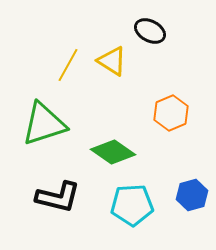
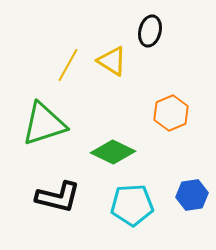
black ellipse: rotated 76 degrees clockwise
green diamond: rotated 9 degrees counterclockwise
blue hexagon: rotated 8 degrees clockwise
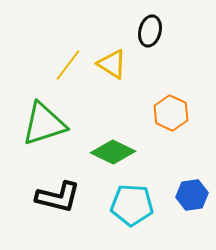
yellow triangle: moved 3 px down
yellow line: rotated 8 degrees clockwise
orange hexagon: rotated 12 degrees counterclockwise
cyan pentagon: rotated 6 degrees clockwise
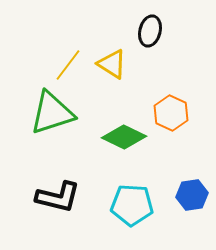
green triangle: moved 8 px right, 11 px up
green diamond: moved 11 px right, 15 px up
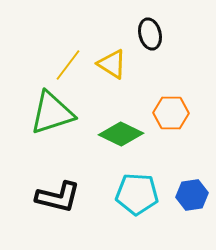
black ellipse: moved 3 px down; rotated 28 degrees counterclockwise
orange hexagon: rotated 24 degrees counterclockwise
green diamond: moved 3 px left, 3 px up
cyan pentagon: moved 5 px right, 11 px up
